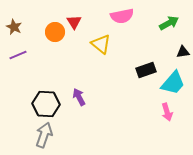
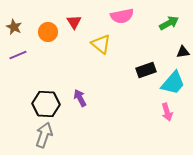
orange circle: moved 7 px left
purple arrow: moved 1 px right, 1 px down
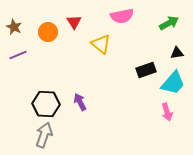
black triangle: moved 6 px left, 1 px down
purple arrow: moved 4 px down
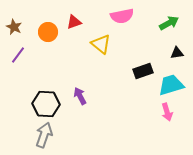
red triangle: rotated 42 degrees clockwise
purple line: rotated 30 degrees counterclockwise
black rectangle: moved 3 px left, 1 px down
cyan trapezoid: moved 2 px left, 2 px down; rotated 148 degrees counterclockwise
purple arrow: moved 6 px up
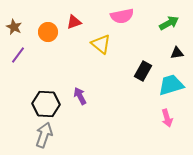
black rectangle: rotated 42 degrees counterclockwise
pink arrow: moved 6 px down
